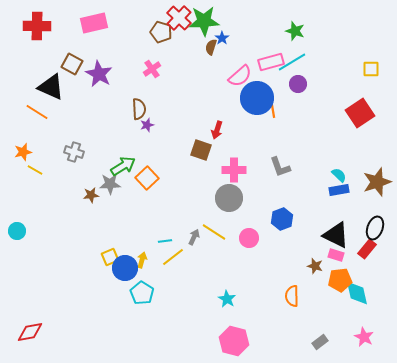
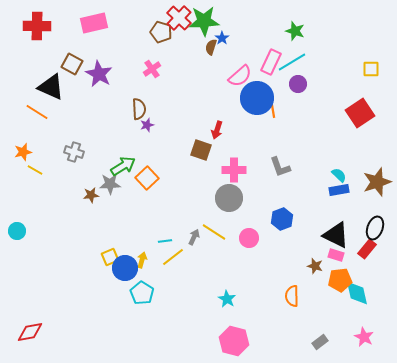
pink rectangle at (271, 62): rotated 50 degrees counterclockwise
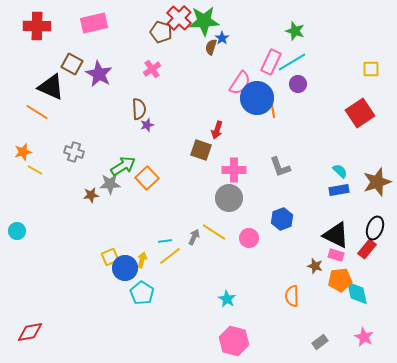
pink semicircle at (240, 76): moved 7 px down; rotated 15 degrees counterclockwise
cyan semicircle at (339, 175): moved 1 px right, 4 px up
yellow line at (173, 257): moved 3 px left, 1 px up
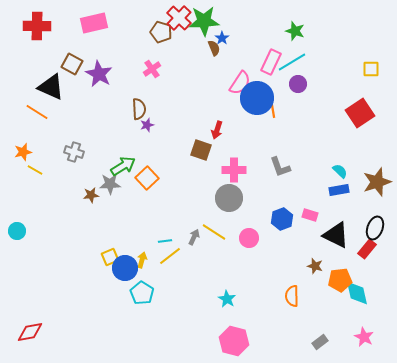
brown semicircle at (211, 47): moved 3 px right, 1 px down; rotated 140 degrees clockwise
pink rectangle at (336, 255): moved 26 px left, 40 px up
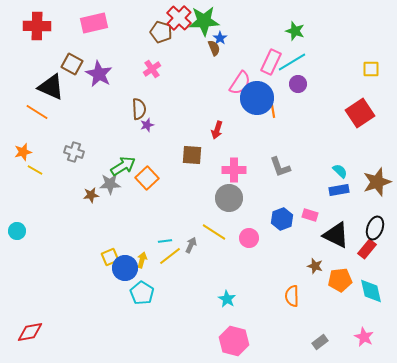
blue star at (222, 38): moved 2 px left
brown square at (201, 150): moved 9 px left, 5 px down; rotated 15 degrees counterclockwise
gray arrow at (194, 237): moved 3 px left, 8 px down
cyan diamond at (357, 293): moved 14 px right, 2 px up
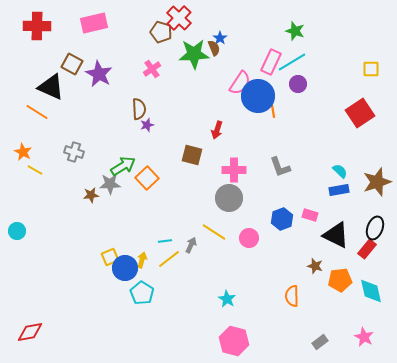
green star at (204, 21): moved 10 px left, 33 px down
blue circle at (257, 98): moved 1 px right, 2 px up
orange star at (23, 152): rotated 30 degrees counterclockwise
brown square at (192, 155): rotated 10 degrees clockwise
yellow line at (170, 256): moved 1 px left, 3 px down
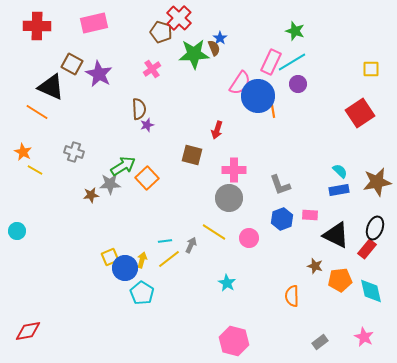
gray L-shape at (280, 167): moved 18 px down
brown star at (377, 182): rotated 8 degrees clockwise
pink rectangle at (310, 215): rotated 14 degrees counterclockwise
cyan star at (227, 299): moved 16 px up
red diamond at (30, 332): moved 2 px left, 1 px up
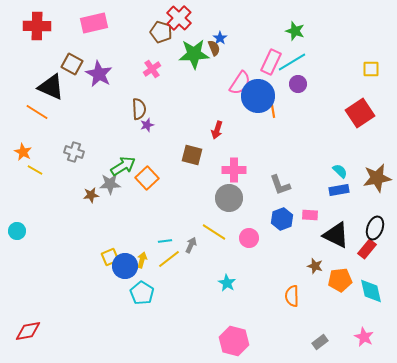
brown star at (377, 182): moved 4 px up
blue circle at (125, 268): moved 2 px up
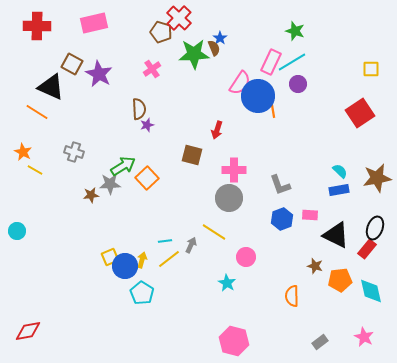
pink circle at (249, 238): moved 3 px left, 19 px down
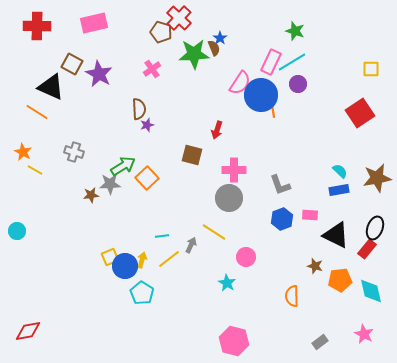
blue circle at (258, 96): moved 3 px right, 1 px up
cyan line at (165, 241): moved 3 px left, 5 px up
pink star at (364, 337): moved 3 px up
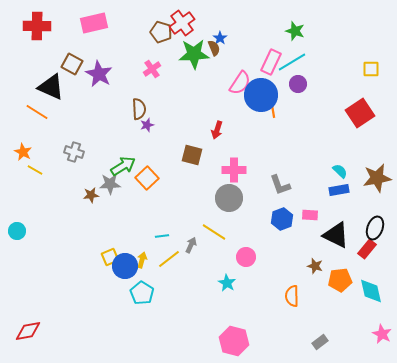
red cross at (179, 18): moved 3 px right, 5 px down; rotated 10 degrees clockwise
pink star at (364, 334): moved 18 px right
